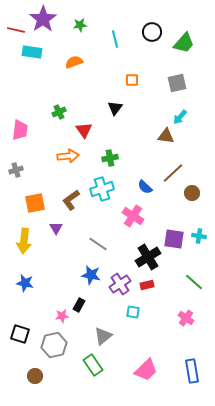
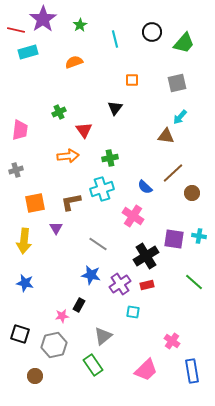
green star at (80, 25): rotated 24 degrees counterclockwise
cyan rectangle at (32, 52): moved 4 px left; rotated 24 degrees counterclockwise
brown L-shape at (71, 200): moved 2 px down; rotated 25 degrees clockwise
black cross at (148, 257): moved 2 px left, 1 px up
pink cross at (186, 318): moved 14 px left, 23 px down
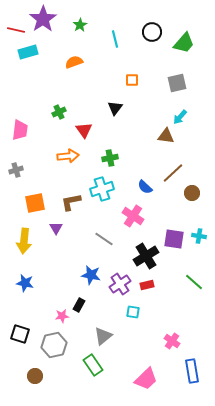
gray line at (98, 244): moved 6 px right, 5 px up
pink trapezoid at (146, 370): moved 9 px down
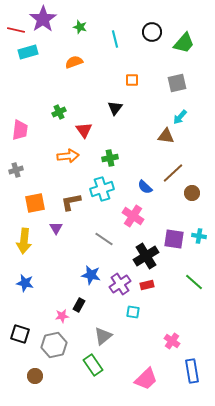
green star at (80, 25): moved 2 px down; rotated 24 degrees counterclockwise
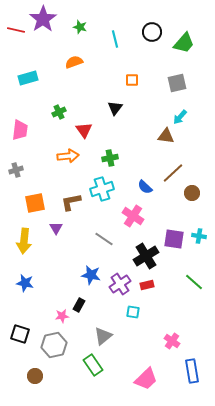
cyan rectangle at (28, 52): moved 26 px down
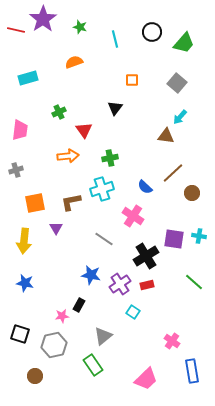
gray square at (177, 83): rotated 36 degrees counterclockwise
cyan square at (133, 312): rotated 24 degrees clockwise
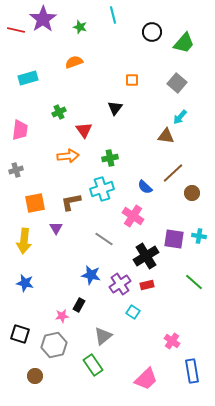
cyan line at (115, 39): moved 2 px left, 24 px up
